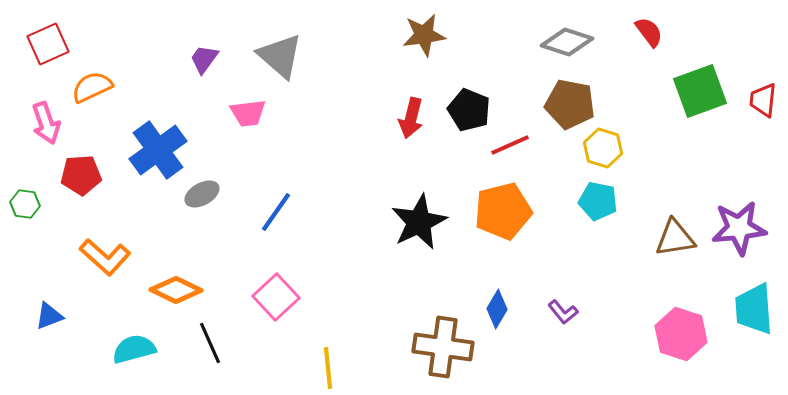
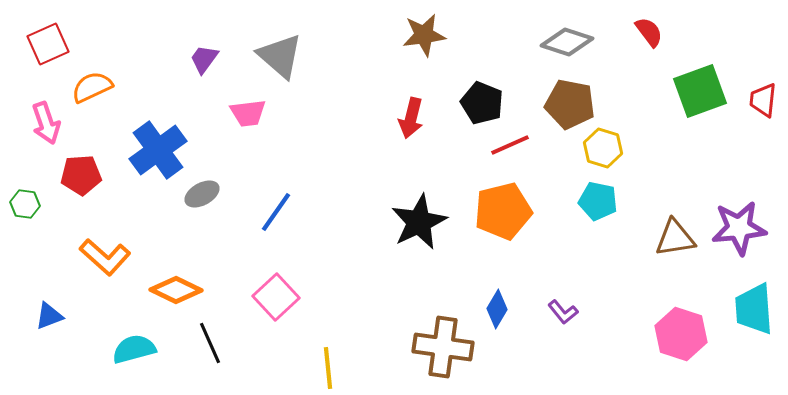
black pentagon: moved 13 px right, 7 px up
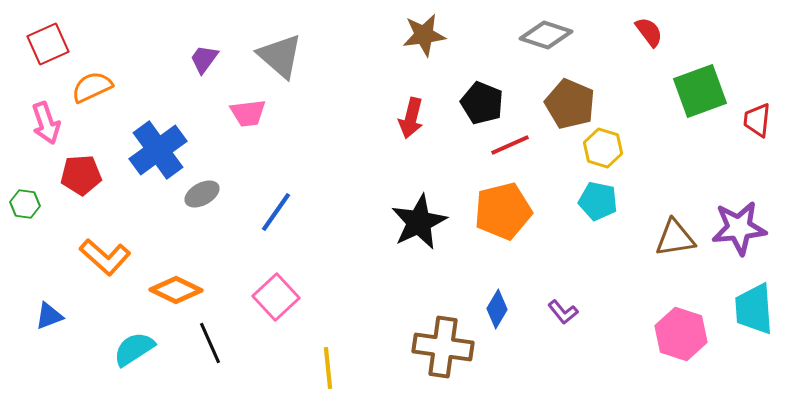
gray diamond: moved 21 px left, 7 px up
red trapezoid: moved 6 px left, 20 px down
brown pentagon: rotated 12 degrees clockwise
cyan semicircle: rotated 18 degrees counterclockwise
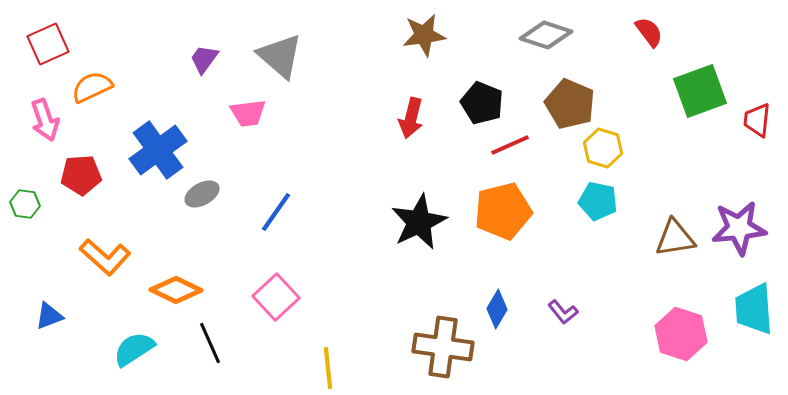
pink arrow: moved 1 px left, 3 px up
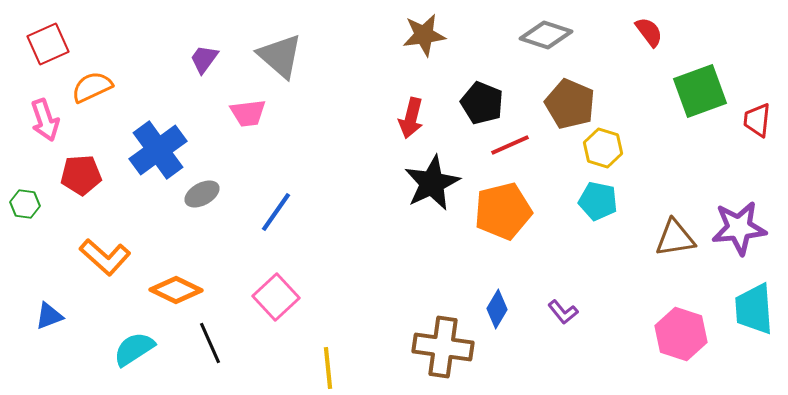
black star: moved 13 px right, 39 px up
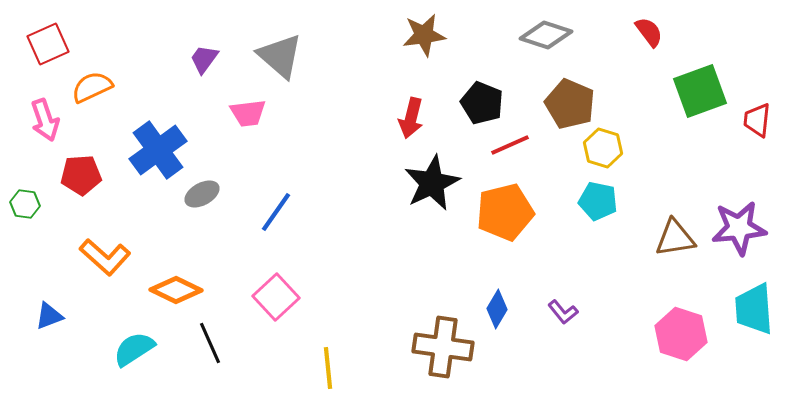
orange pentagon: moved 2 px right, 1 px down
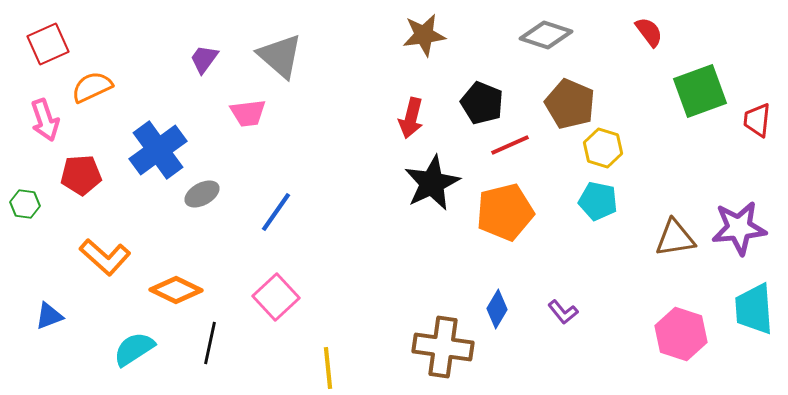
black line: rotated 36 degrees clockwise
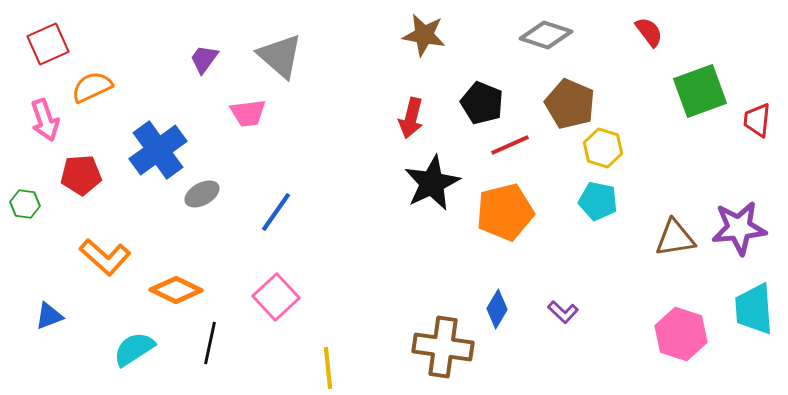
brown star: rotated 18 degrees clockwise
purple L-shape: rotated 8 degrees counterclockwise
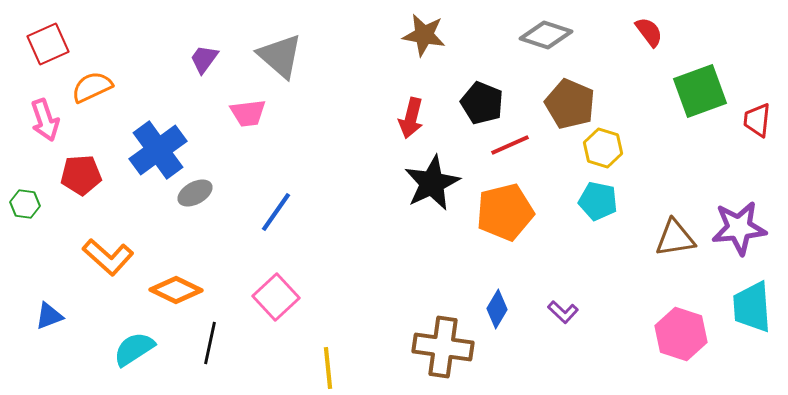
gray ellipse: moved 7 px left, 1 px up
orange L-shape: moved 3 px right
cyan trapezoid: moved 2 px left, 2 px up
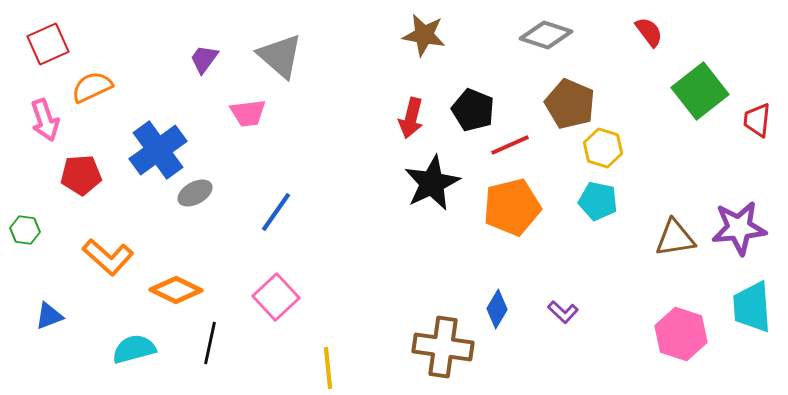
green square: rotated 18 degrees counterclockwise
black pentagon: moved 9 px left, 7 px down
green hexagon: moved 26 px down
orange pentagon: moved 7 px right, 5 px up
cyan semicircle: rotated 18 degrees clockwise
